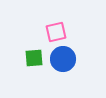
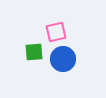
green square: moved 6 px up
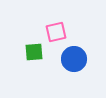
blue circle: moved 11 px right
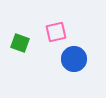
green square: moved 14 px left, 9 px up; rotated 24 degrees clockwise
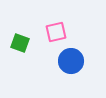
blue circle: moved 3 px left, 2 px down
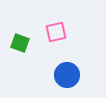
blue circle: moved 4 px left, 14 px down
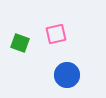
pink square: moved 2 px down
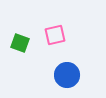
pink square: moved 1 px left, 1 px down
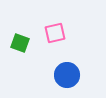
pink square: moved 2 px up
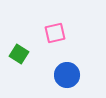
green square: moved 1 px left, 11 px down; rotated 12 degrees clockwise
